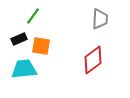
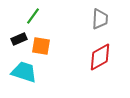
red diamond: moved 7 px right, 3 px up; rotated 8 degrees clockwise
cyan trapezoid: moved 3 px down; rotated 24 degrees clockwise
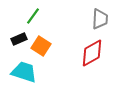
orange square: rotated 24 degrees clockwise
red diamond: moved 8 px left, 4 px up
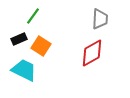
cyan trapezoid: moved 2 px up; rotated 8 degrees clockwise
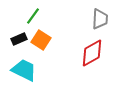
orange square: moved 6 px up
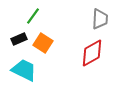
orange square: moved 2 px right, 3 px down
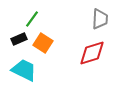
green line: moved 1 px left, 3 px down
red diamond: rotated 12 degrees clockwise
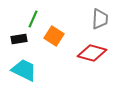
green line: moved 1 px right; rotated 12 degrees counterclockwise
black rectangle: rotated 14 degrees clockwise
orange square: moved 11 px right, 7 px up
red diamond: rotated 32 degrees clockwise
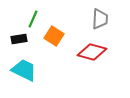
red diamond: moved 1 px up
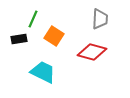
cyan trapezoid: moved 19 px right, 2 px down
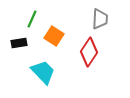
green line: moved 1 px left
black rectangle: moved 4 px down
red diamond: moved 3 px left; rotated 72 degrees counterclockwise
cyan trapezoid: rotated 20 degrees clockwise
